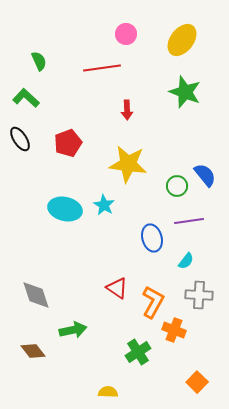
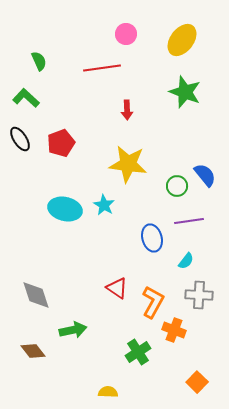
red pentagon: moved 7 px left
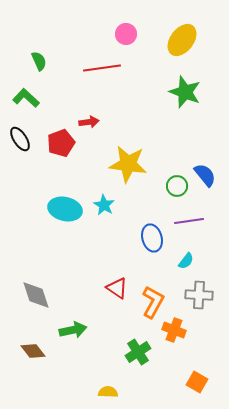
red arrow: moved 38 px left, 12 px down; rotated 96 degrees counterclockwise
orange square: rotated 15 degrees counterclockwise
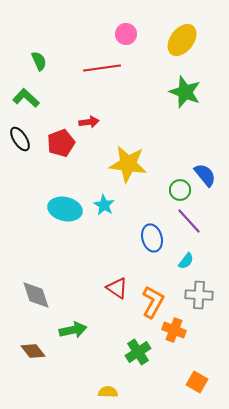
green circle: moved 3 px right, 4 px down
purple line: rotated 56 degrees clockwise
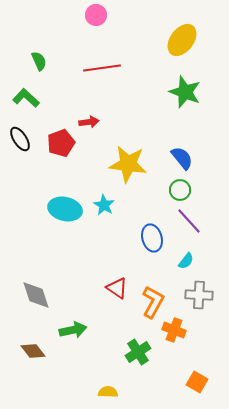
pink circle: moved 30 px left, 19 px up
blue semicircle: moved 23 px left, 17 px up
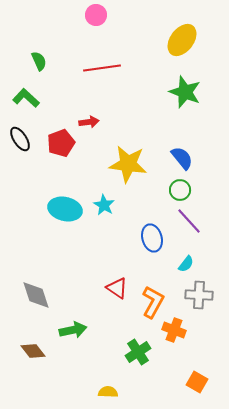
cyan semicircle: moved 3 px down
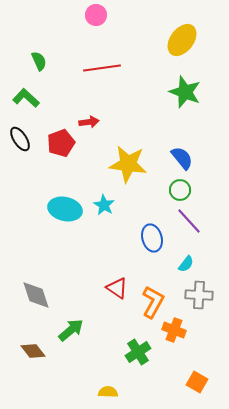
green arrow: moved 2 px left; rotated 28 degrees counterclockwise
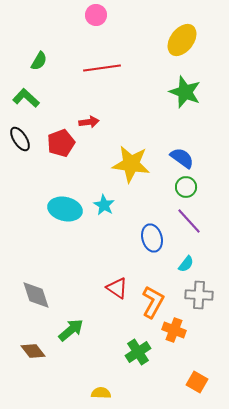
green semicircle: rotated 54 degrees clockwise
blue semicircle: rotated 15 degrees counterclockwise
yellow star: moved 3 px right
green circle: moved 6 px right, 3 px up
yellow semicircle: moved 7 px left, 1 px down
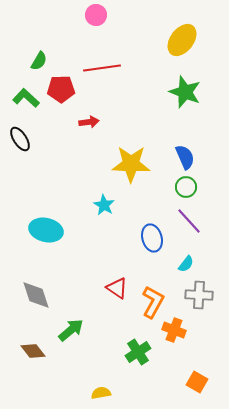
red pentagon: moved 54 px up; rotated 20 degrees clockwise
blue semicircle: moved 3 px right, 1 px up; rotated 30 degrees clockwise
yellow star: rotated 6 degrees counterclockwise
cyan ellipse: moved 19 px left, 21 px down
yellow semicircle: rotated 12 degrees counterclockwise
